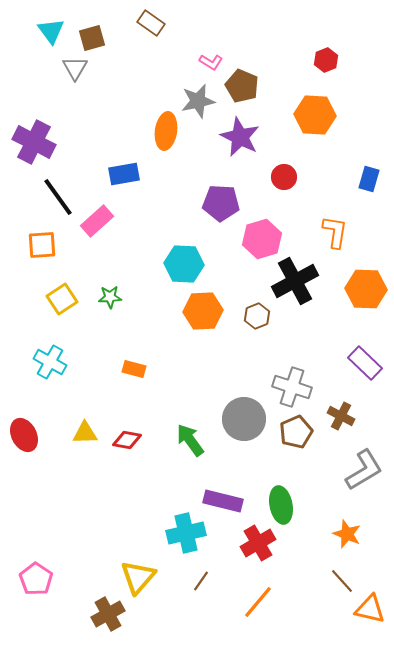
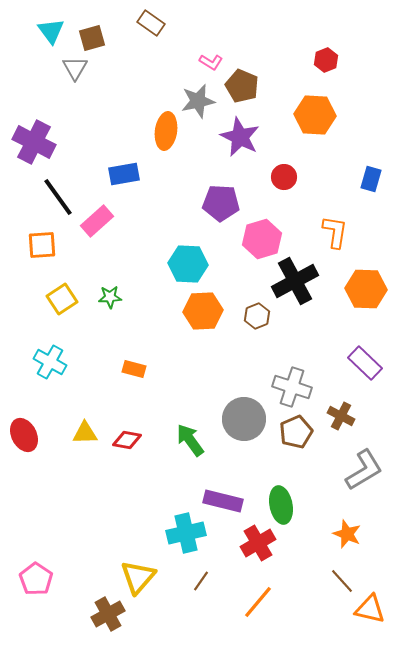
blue rectangle at (369, 179): moved 2 px right
cyan hexagon at (184, 264): moved 4 px right
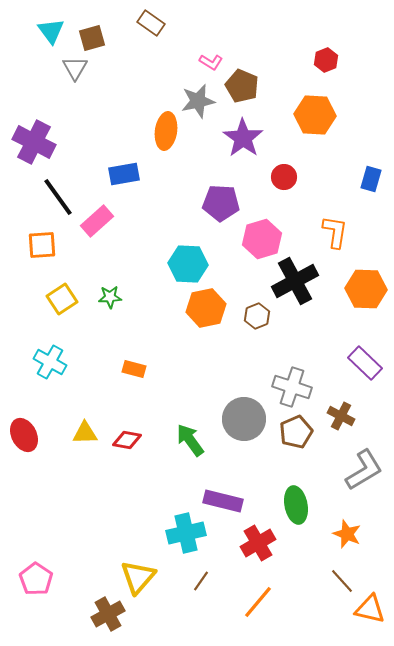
purple star at (240, 137): moved 3 px right, 1 px down; rotated 9 degrees clockwise
orange hexagon at (203, 311): moved 3 px right, 3 px up; rotated 9 degrees counterclockwise
green ellipse at (281, 505): moved 15 px right
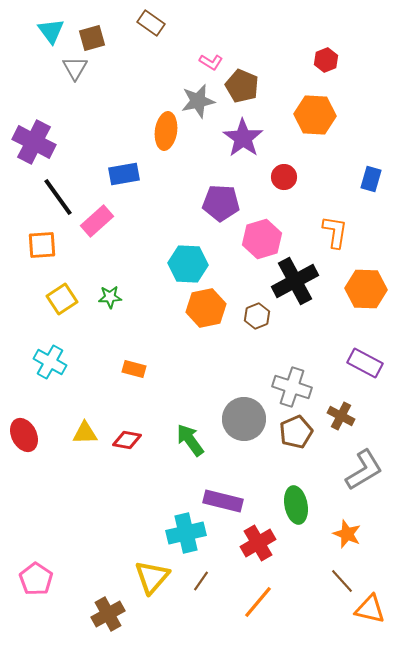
purple rectangle at (365, 363): rotated 16 degrees counterclockwise
yellow triangle at (138, 577): moved 14 px right
